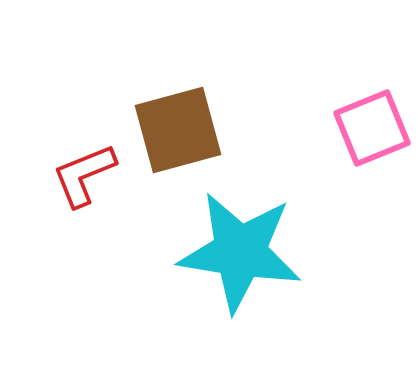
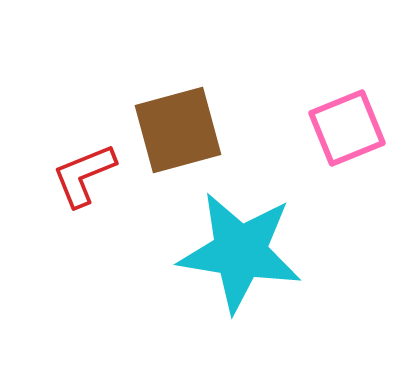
pink square: moved 25 px left
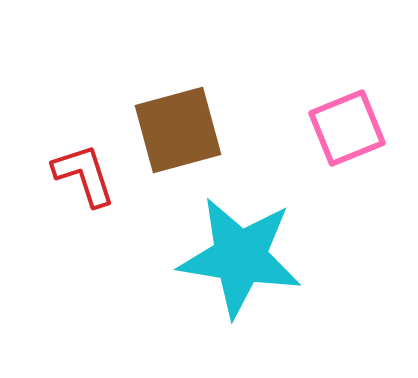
red L-shape: rotated 94 degrees clockwise
cyan star: moved 5 px down
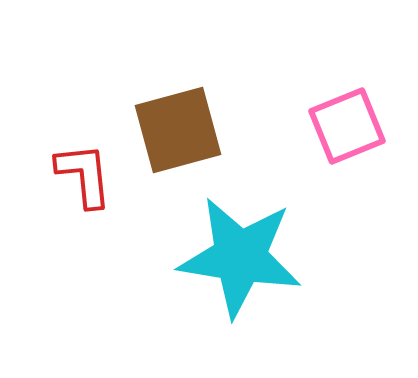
pink square: moved 2 px up
red L-shape: rotated 12 degrees clockwise
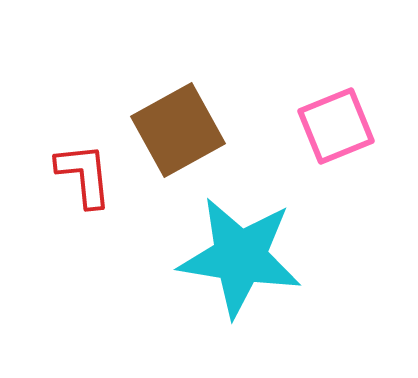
pink square: moved 11 px left
brown square: rotated 14 degrees counterclockwise
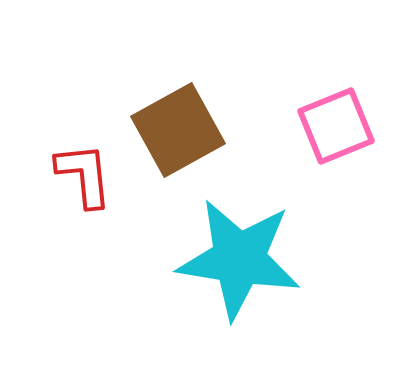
cyan star: moved 1 px left, 2 px down
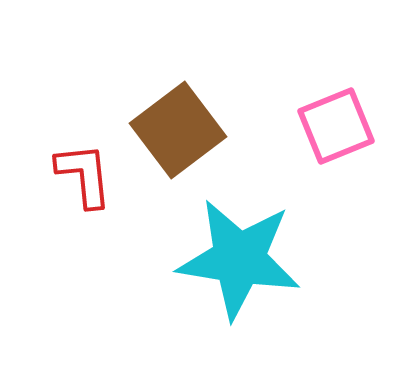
brown square: rotated 8 degrees counterclockwise
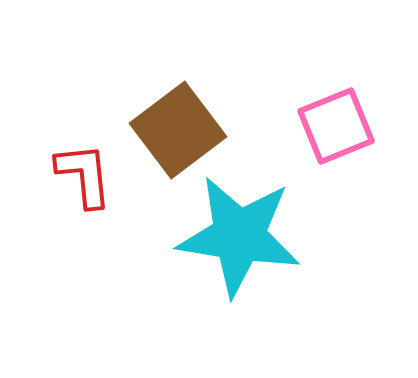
cyan star: moved 23 px up
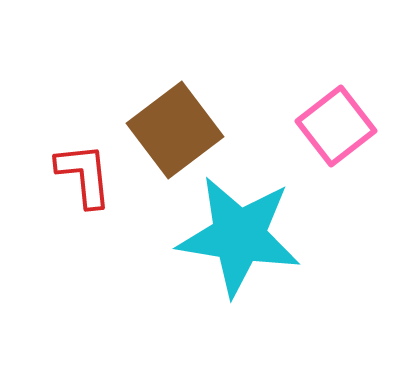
pink square: rotated 16 degrees counterclockwise
brown square: moved 3 px left
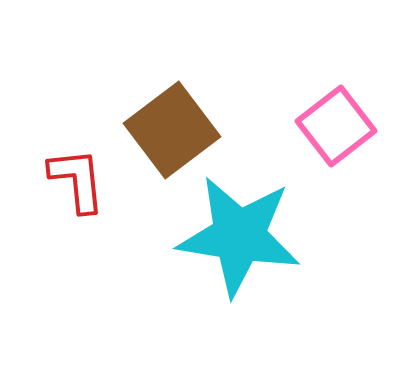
brown square: moved 3 px left
red L-shape: moved 7 px left, 5 px down
